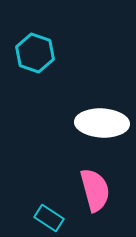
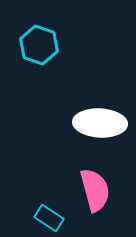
cyan hexagon: moved 4 px right, 8 px up
white ellipse: moved 2 px left
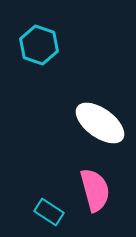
white ellipse: rotated 33 degrees clockwise
cyan rectangle: moved 6 px up
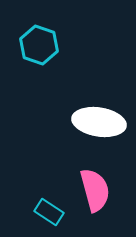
white ellipse: moved 1 px left, 1 px up; rotated 27 degrees counterclockwise
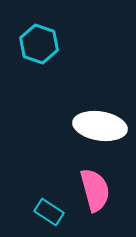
cyan hexagon: moved 1 px up
white ellipse: moved 1 px right, 4 px down
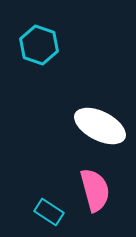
cyan hexagon: moved 1 px down
white ellipse: rotated 18 degrees clockwise
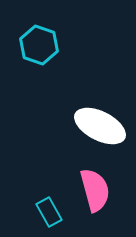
cyan rectangle: rotated 28 degrees clockwise
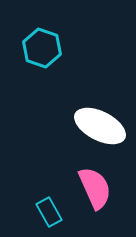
cyan hexagon: moved 3 px right, 3 px down
pink semicircle: moved 2 px up; rotated 9 degrees counterclockwise
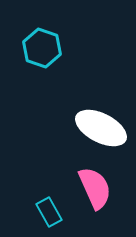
white ellipse: moved 1 px right, 2 px down
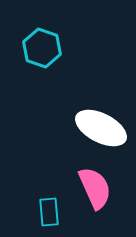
cyan rectangle: rotated 24 degrees clockwise
